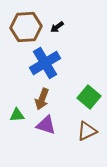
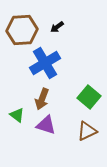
brown hexagon: moved 4 px left, 3 px down
green triangle: rotated 42 degrees clockwise
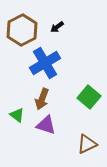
brown hexagon: rotated 24 degrees counterclockwise
brown triangle: moved 13 px down
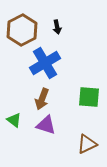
black arrow: rotated 64 degrees counterclockwise
green square: rotated 35 degrees counterclockwise
green triangle: moved 3 px left, 5 px down
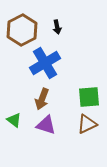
green square: rotated 10 degrees counterclockwise
brown triangle: moved 20 px up
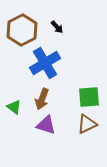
black arrow: rotated 32 degrees counterclockwise
green triangle: moved 13 px up
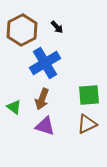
green square: moved 2 px up
purple triangle: moved 1 px left, 1 px down
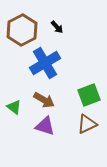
green square: rotated 15 degrees counterclockwise
brown arrow: moved 2 px right, 1 px down; rotated 80 degrees counterclockwise
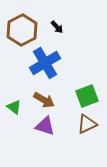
green square: moved 2 px left, 1 px down
